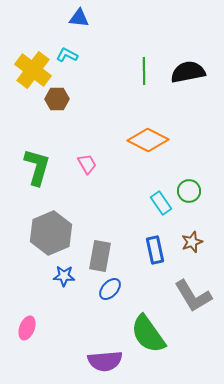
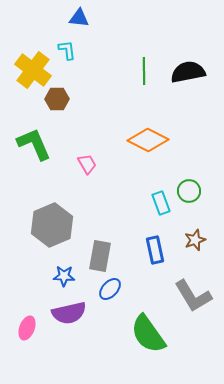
cyan L-shape: moved 5 px up; rotated 55 degrees clockwise
green L-shape: moved 3 px left, 23 px up; rotated 39 degrees counterclockwise
cyan rectangle: rotated 15 degrees clockwise
gray hexagon: moved 1 px right, 8 px up
brown star: moved 3 px right, 2 px up
purple semicircle: moved 36 px left, 48 px up; rotated 8 degrees counterclockwise
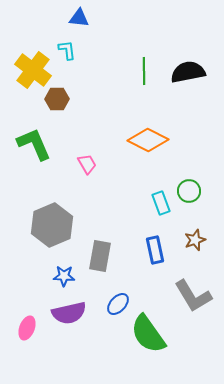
blue ellipse: moved 8 px right, 15 px down
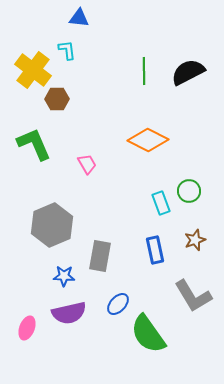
black semicircle: rotated 16 degrees counterclockwise
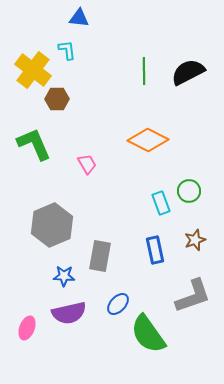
gray L-shape: rotated 78 degrees counterclockwise
